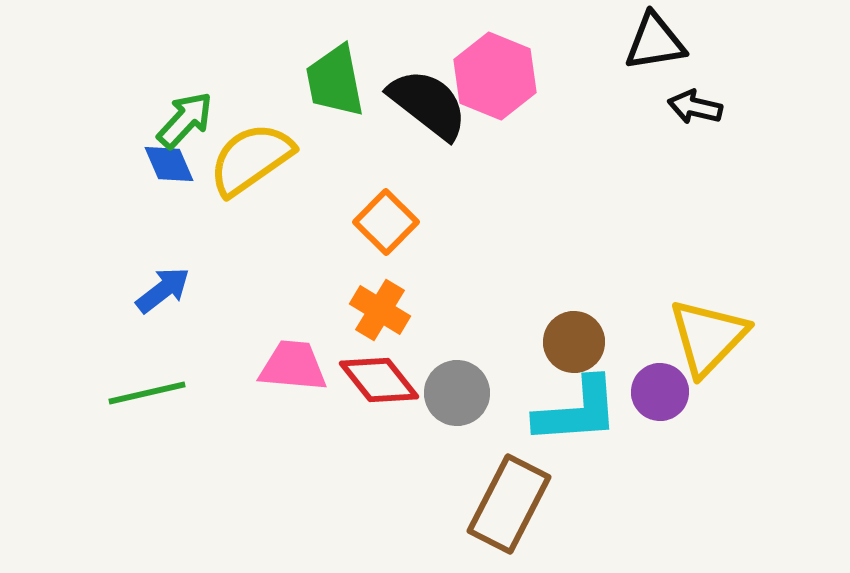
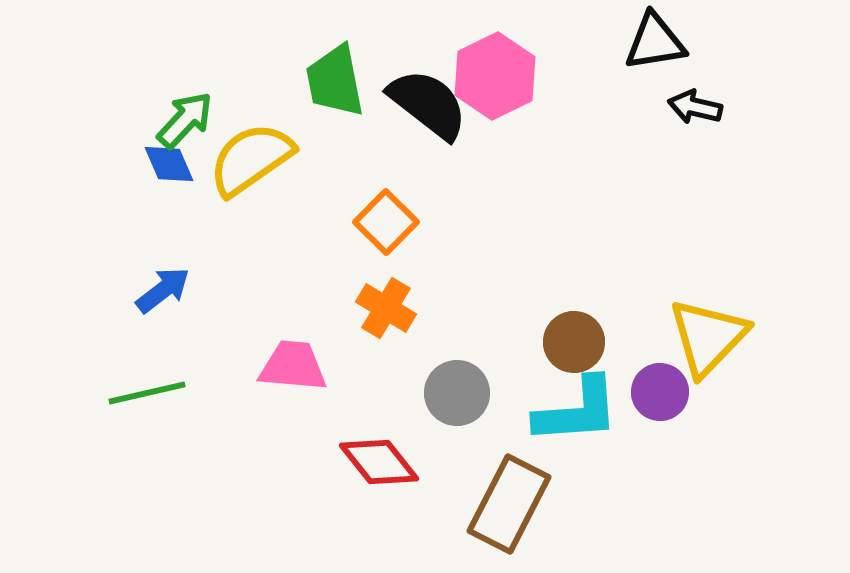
pink hexagon: rotated 12 degrees clockwise
orange cross: moved 6 px right, 2 px up
red diamond: moved 82 px down
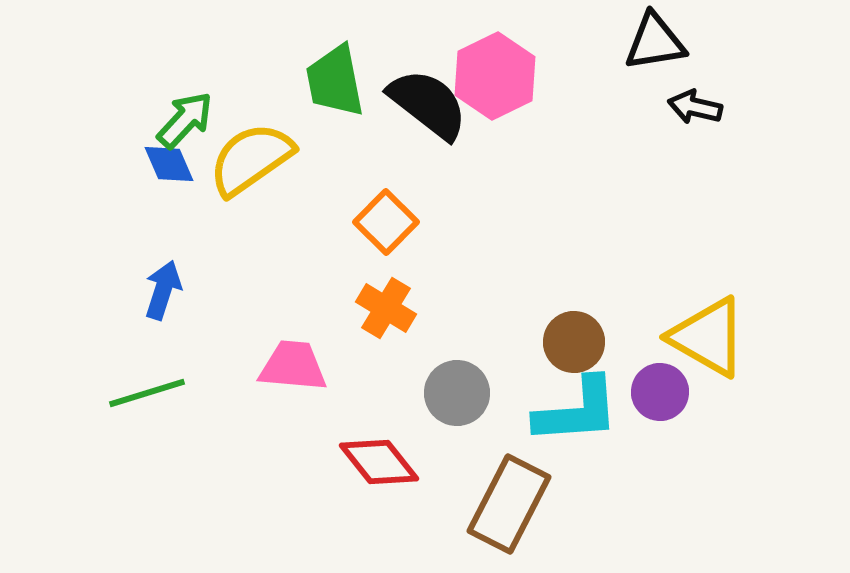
blue arrow: rotated 34 degrees counterclockwise
yellow triangle: rotated 44 degrees counterclockwise
green line: rotated 4 degrees counterclockwise
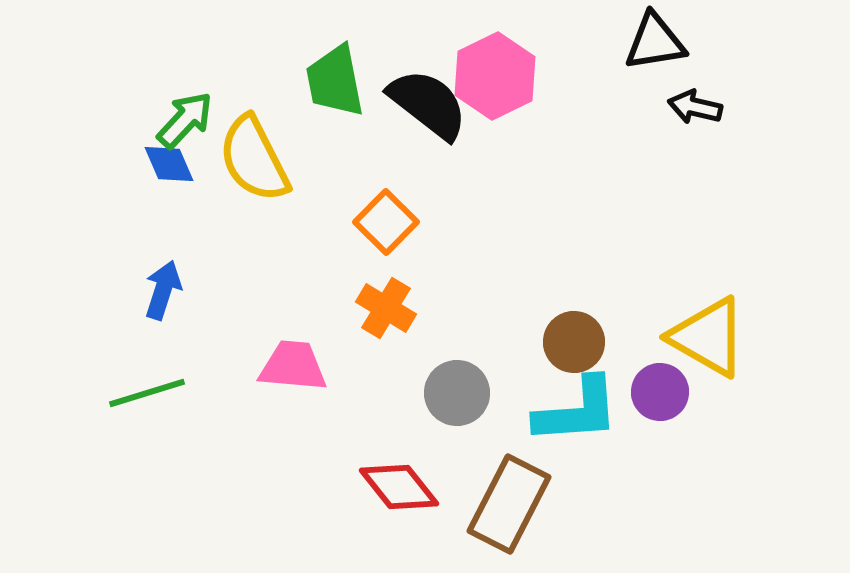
yellow semicircle: moved 3 px right; rotated 82 degrees counterclockwise
red diamond: moved 20 px right, 25 px down
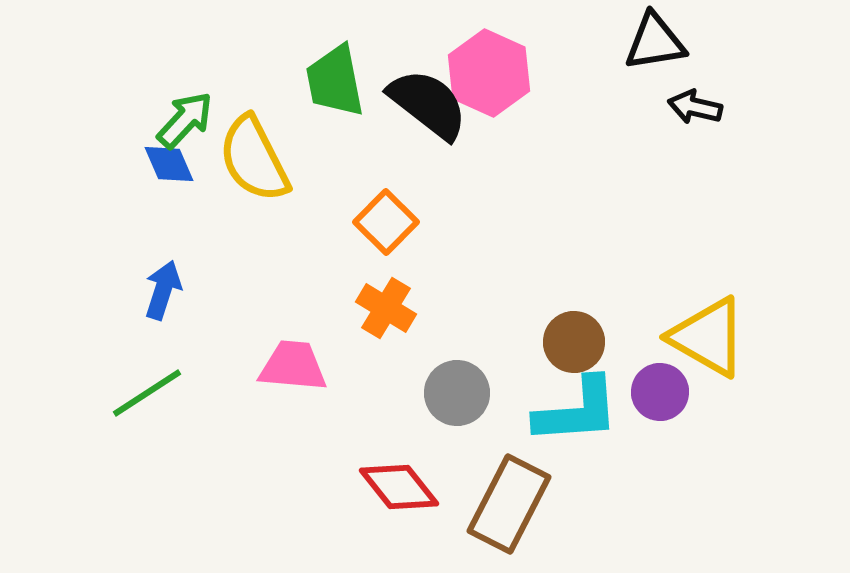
pink hexagon: moved 6 px left, 3 px up; rotated 10 degrees counterclockwise
green line: rotated 16 degrees counterclockwise
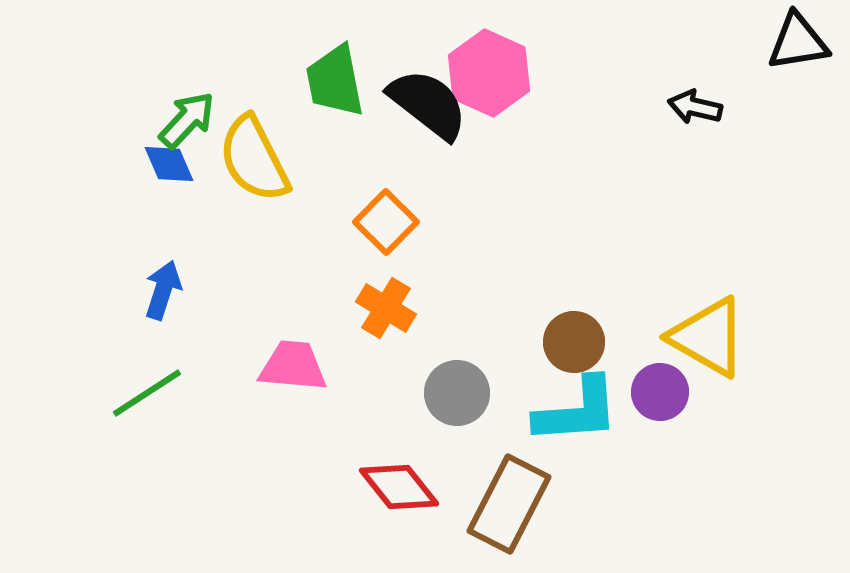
black triangle: moved 143 px right
green arrow: moved 2 px right
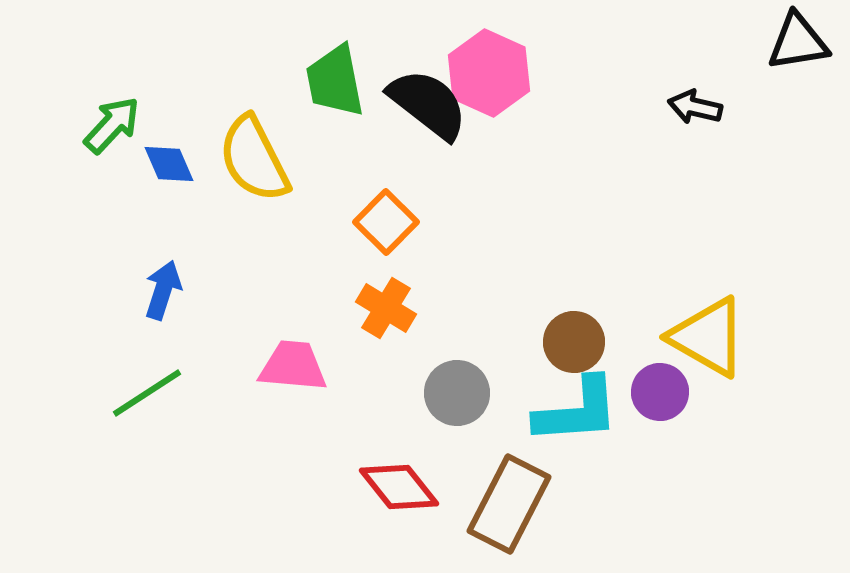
green arrow: moved 75 px left, 5 px down
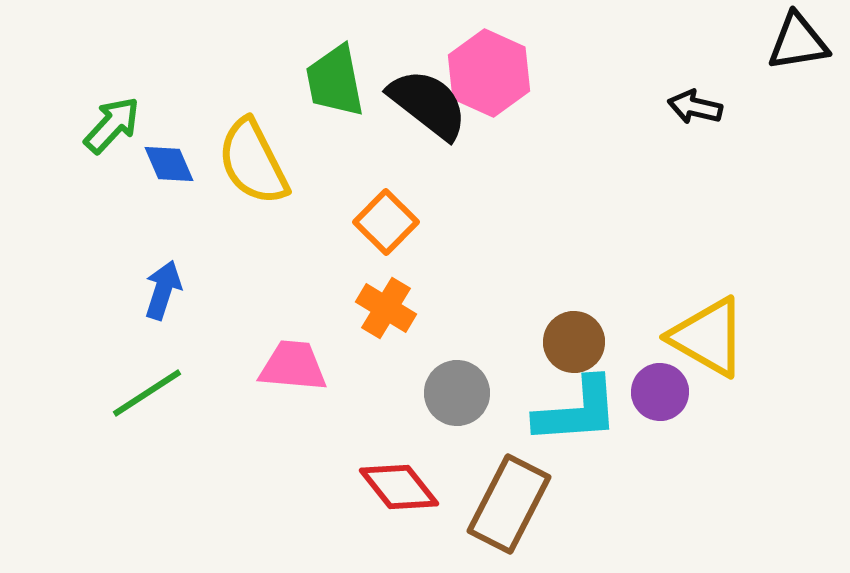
yellow semicircle: moved 1 px left, 3 px down
